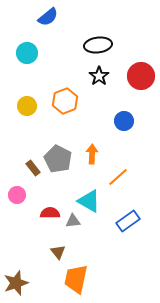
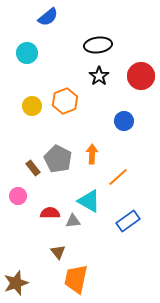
yellow circle: moved 5 px right
pink circle: moved 1 px right, 1 px down
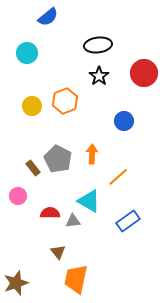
red circle: moved 3 px right, 3 px up
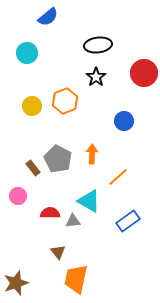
black star: moved 3 px left, 1 px down
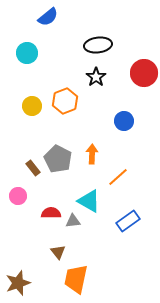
red semicircle: moved 1 px right
brown star: moved 2 px right
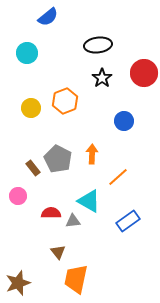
black star: moved 6 px right, 1 px down
yellow circle: moved 1 px left, 2 px down
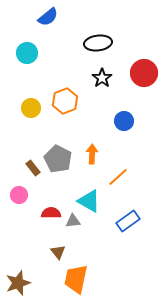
black ellipse: moved 2 px up
pink circle: moved 1 px right, 1 px up
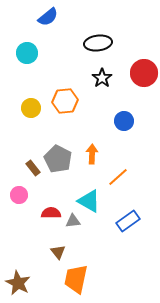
orange hexagon: rotated 15 degrees clockwise
brown star: rotated 25 degrees counterclockwise
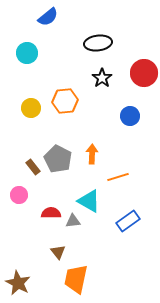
blue circle: moved 6 px right, 5 px up
brown rectangle: moved 1 px up
orange line: rotated 25 degrees clockwise
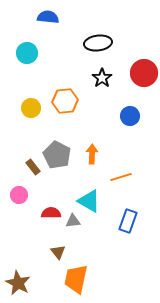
blue semicircle: rotated 135 degrees counterclockwise
gray pentagon: moved 1 px left, 4 px up
orange line: moved 3 px right
blue rectangle: rotated 35 degrees counterclockwise
